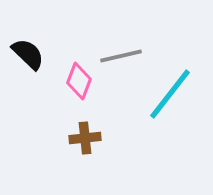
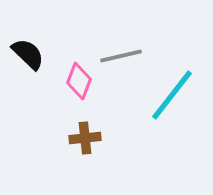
cyan line: moved 2 px right, 1 px down
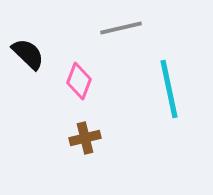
gray line: moved 28 px up
cyan line: moved 3 px left, 6 px up; rotated 50 degrees counterclockwise
brown cross: rotated 8 degrees counterclockwise
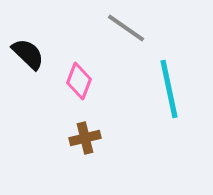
gray line: moved 5 px right; rotated 48 degrees clockwise
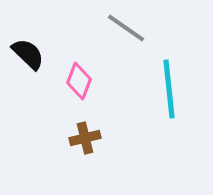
cyan line: rotated 6 degrees clockwise
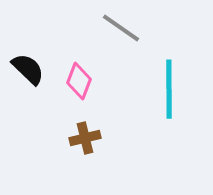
gray line: moved 5 px left
black semicircle: moved 15 px down
cyan line: rotated 6 degrees clockwise
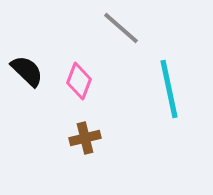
gray line: rotated 6 degrees clockwise
black semicircle: moved 1 px left, 2 px down
cyan line: rotated 12 degrees counterclockwise
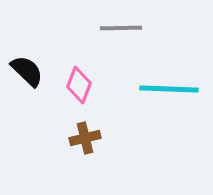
gray line: rotated 42 degrees counterclockwise
pink diamond: moved 4 px down
cyan line: rotated 76 degrees counterclockwise
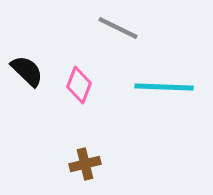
gray line: moved 3 px left; rotated 27 degrees clockwise
cyan line: moved 5 px left, 2 px up
brown cross: moved 26 px down
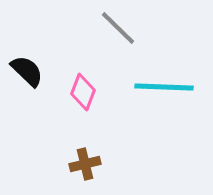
gray line: rotated 18 degrees clockwise
pink diamond: moved 4 px right, 7 px down
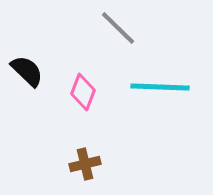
cyan line: moved 4 px left
